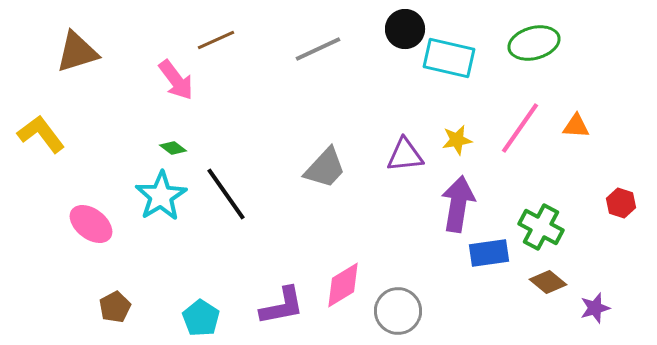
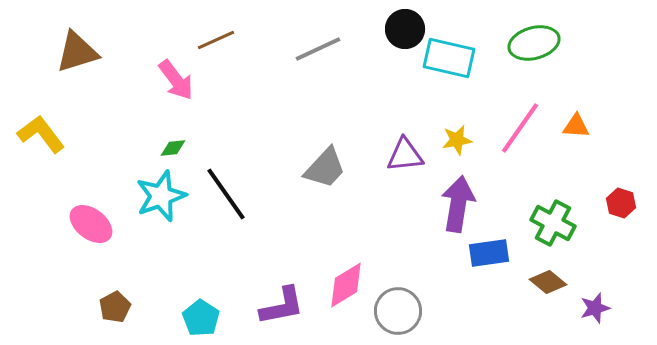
green diamond: rotated 44 degrees counterclockwise
cyan star: rotated 12 degrees clockwise
green cross: moved 12 px right, 4 px up
pink diamond: moved 3 px right
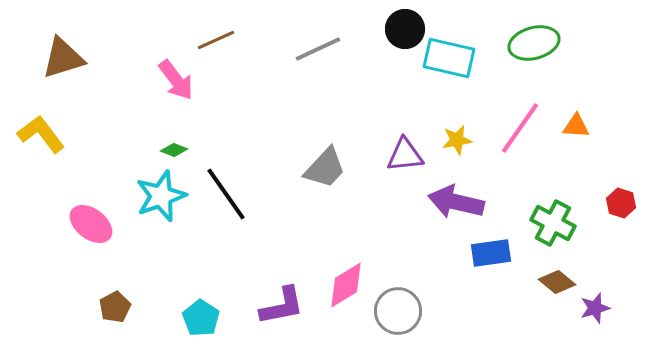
brown triangle: moved 14 px left, 6 px down
green diamond: moved 1 px right, 2 px down; rotated 28 degrees clockwise
purple arrow: moved 2 px left, 2 px up; rotated 86 degrees counterclockwise
blue rectangle: moved 2 px right
brown diamond: moved 9 px right
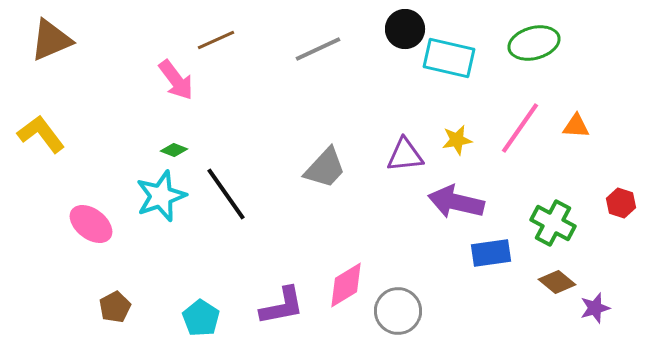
brown triangle: moved 12 px left, 18 px up; rotated 6 degrees counterclockwise
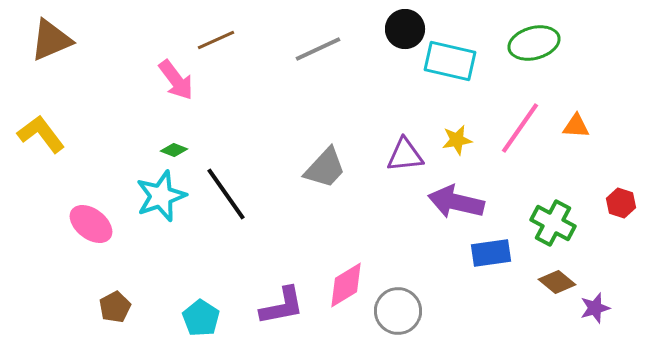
cyan rectangle: moved 1 px right, 3 px down
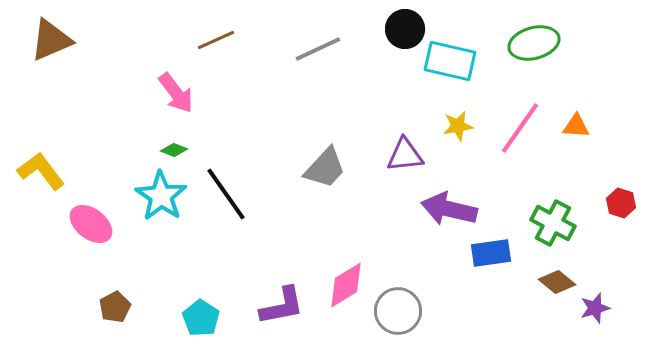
pink arrow: moved 13 px down
yellow L-shape: moved 37 px down
yellow star: moved 1 px right, 14 px up
cyan star: rotated 18 degrees counterclockwise
purple arrow: moved 7 px left, 7 px down
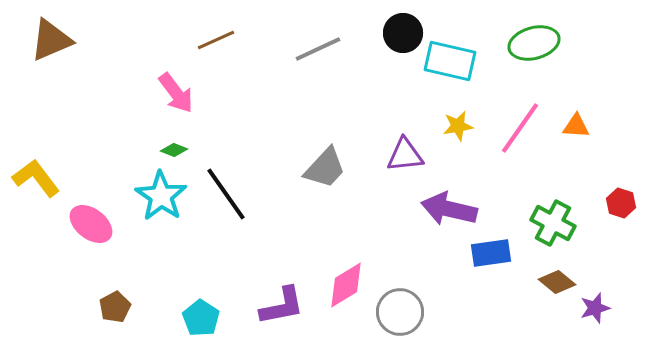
black circle: moved 2 px left, 4 px down
yellow L-shape: moved 5 px left, 7 px down
gray circle: moved 2 px right, 1 px down
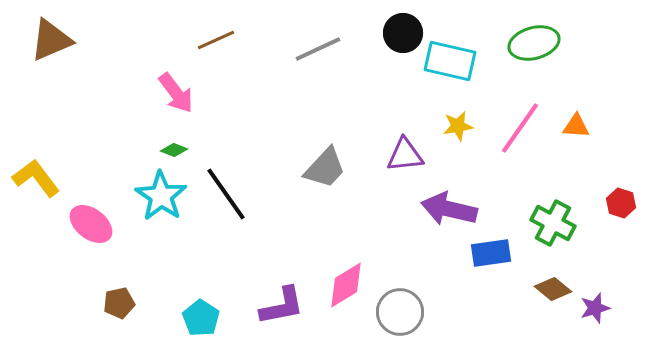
brown diamond: moved 4 px left, 7 px down
brown pentagon: moved 4 px right, 4 px up; rotated 16 degrees clockwise
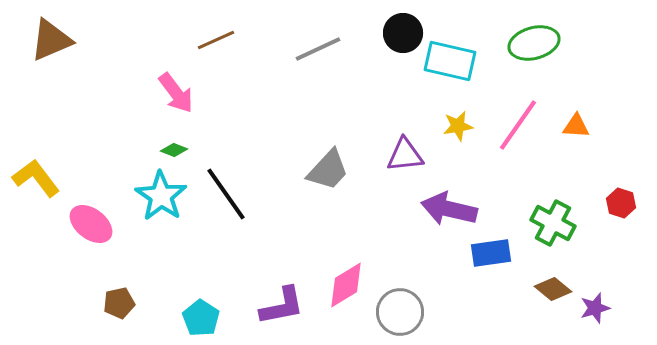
pink line: moved 2 px left, 3 px up
gray trapezoid: moved 3 px right, 2 px down
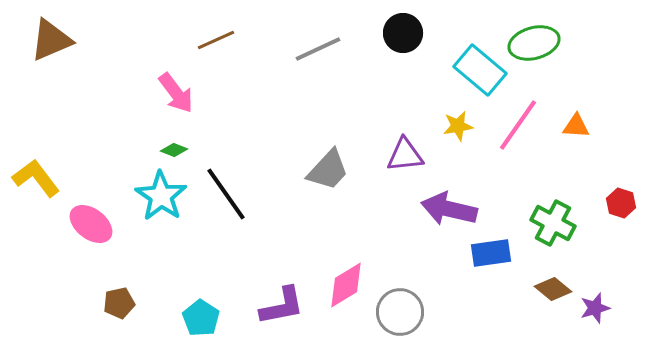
cyan rectangle: moved 30 px right, 9 px down; rotated 27 degrees clockwise
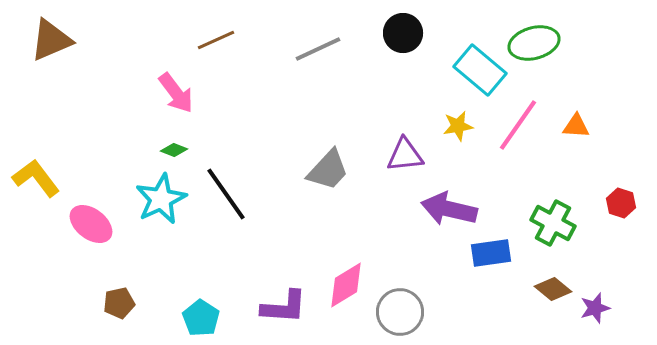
cyan star: moved 3 px down; rotated 12 degrees clockwise
purple L-shape: moved 2 px right, 1 px down; rotated 15 degrees clockwise
